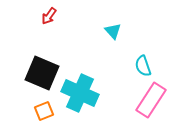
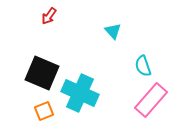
pink rectangle: rotated 8 degrees clockwise
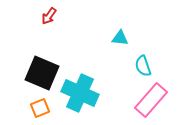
cyan triangle: moved 7 px right, 7 px down; rotated 42 degrees counterclockwise
orange square: moved 4 px left, 3 px up
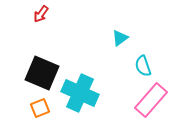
red arrow: moved 8 px left, 2 px up
cyan triangle: rotated 42 degrees counterclockwise
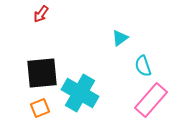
black square: rotated 28 degrees counterclockwise
cyan cross: rotated 6 degrees clockwise
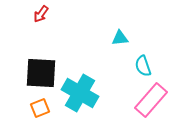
cyan triangle: rotated 30 degrees clockwise
black square: moved 1 px left; rotated 8 degrees clockwise
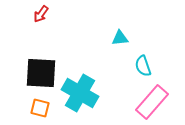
pink rectangle: moved 1 px right, 2 px down
orange square: rotated 36 degrees clockwise
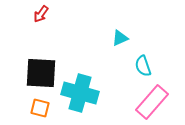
cyan triangle: rotated 18 degrees counterclockwise
cyan cross: rotated 15 degrees counterclockwise
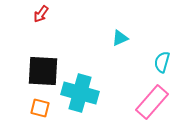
cyan semicircle: moved 19 px right, 4 px up; rotated 35 degrees clockwise
black square: moved 2 px right, 2 px up
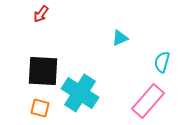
cyan cross: rotated 18 degrees clockwise
pink rectangle: moved 4 px left, 1 px up
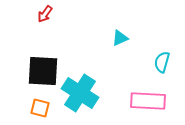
red arrow: moved 4 px right
pink rectangle: rotated 52 degrees clockwise
